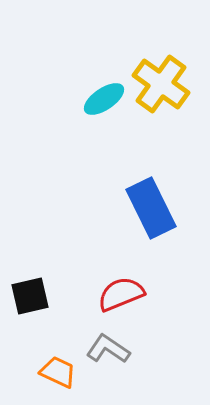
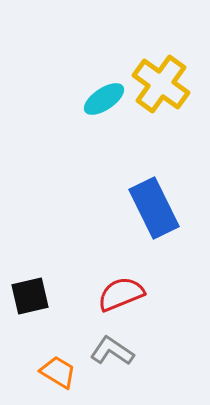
blue rectangle: moved 3 px right
gray L-shape: moved 4 px right, 2 px down
orange trapezoid: rotated 6 degrees clockwise
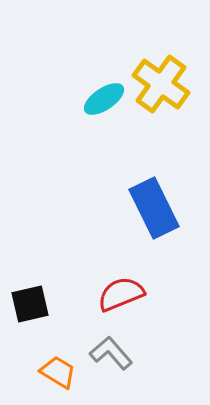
black square: moved 8 px down
gray L-shape: moved 1 px left, 2 px down; rotated 15 degrees clockwise
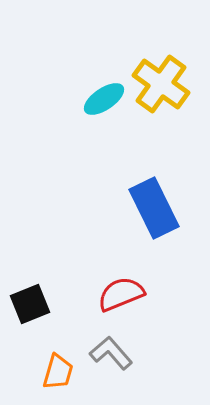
black square: rotated 9 degrees counterclockwise
orange trapezoid: rotated 75 degrees clockwise
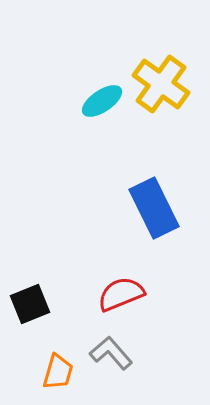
cyan ellipse: moved 2 px left, 2 px down
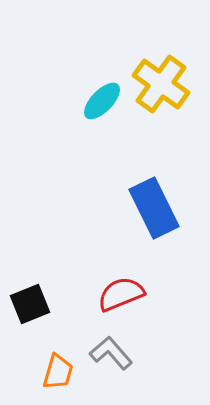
cyan ellipse: rotated 12 degrees counterclockwise
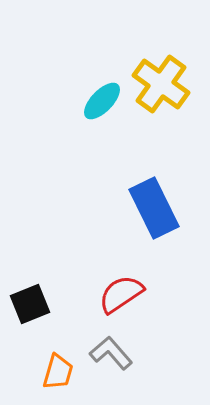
red semicircle: rotated 12 degrees counterclockwise
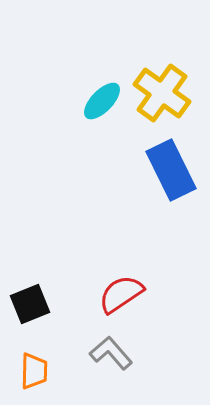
yellow cross: moved 1 px right, 9 px down
blue rectangle: moved 17 px right, 38 px up
orange trapezoid: moved 24 px left, 1 px up; rotated 15 degrees counterclockwise
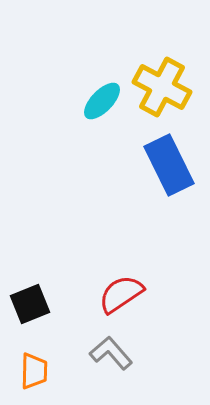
yellow cross: moved 6 px up; rotated 8 degrees counterclockwise
blue rectangle: moved 2 px left, 5 px up
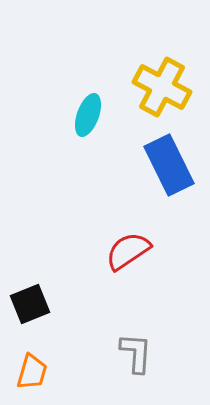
cyan ellipse: moved 14 px left, 14 px down; rotated 24 degrees counterclockwise
red semicircle: moved 7 px right, 43 px up
gray L-shape: moved 25 px right; rotated 45 degrees clockwise
orange trapezoid: moved 2 px left, 1 px down; rotated 15 degrees clockwise
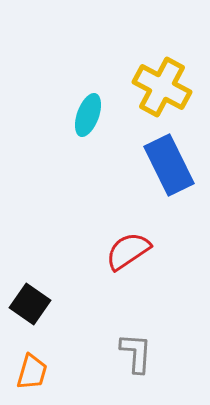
black square: rotated 33 degrees counterclockwise
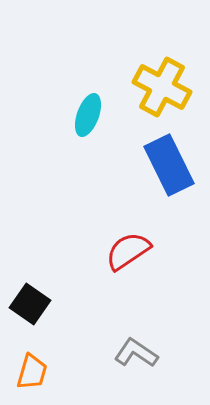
gray L-shape: rotated 60 degrees counterclockwise
